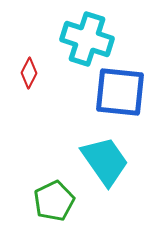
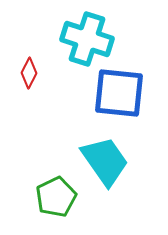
blue square: moved 1 px left, 1 px down
green pentagon: moved 2 px right, 4 px up
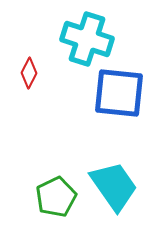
cyan trapezoid: moved 9 px right, 25 px down
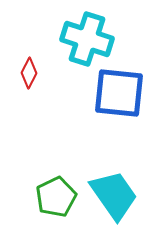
cyan trapezoid: moved 9 px down
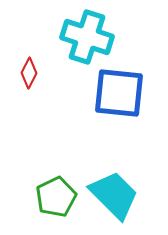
cyan cross: moved 2 px up
cyan trapezoid: rotated 10 degrees counterclockwise
